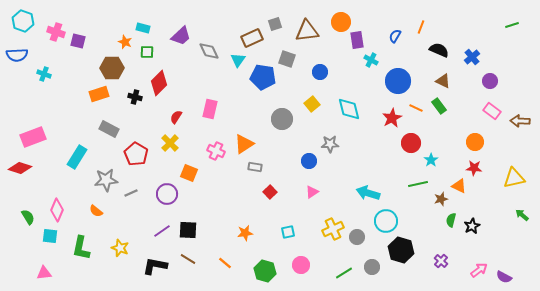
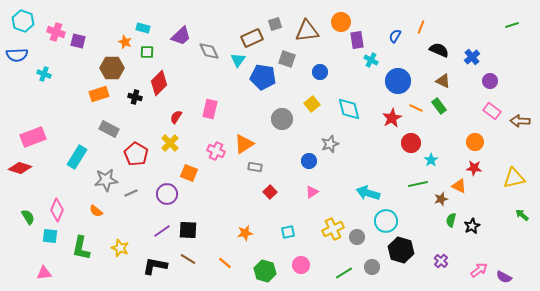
gray star at (330, 144): rotated 18 degrees counterclockwise
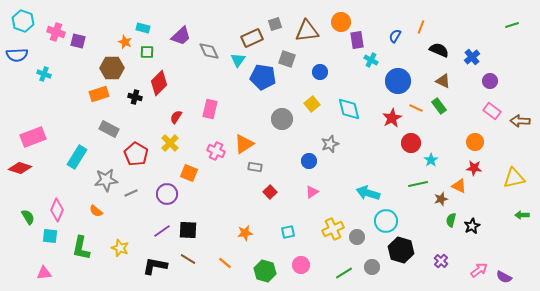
green arrow at (522, 215): rotated 40 degrees counterclockwise
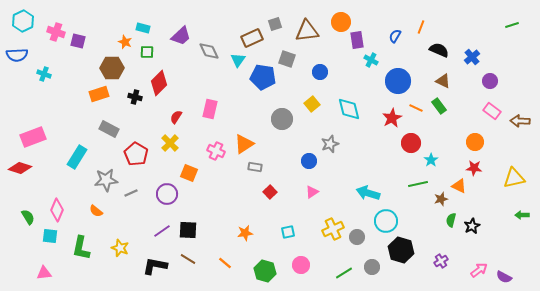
cyan hexagon at (23, 21): rotated 15 degrees clockwise
purple cross at (441, 261): rotated 16 degrees clockwise
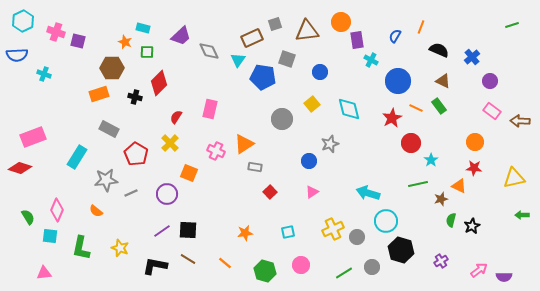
purple semicircle at (504, 277): rotated 28 degrees counterclockwise
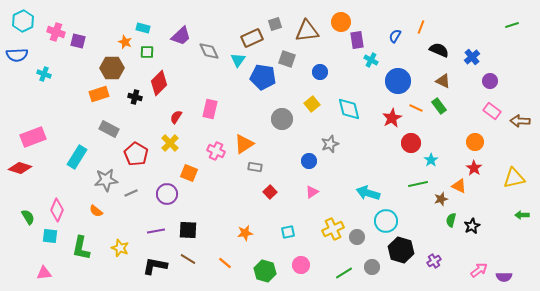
red star at (474, 168): rotated 28 degrees clockwise
purple line at (162, 231): moved 6 px left; rotated 24 degrees clockwise
purple cross at (441, 261): moved 7 px left
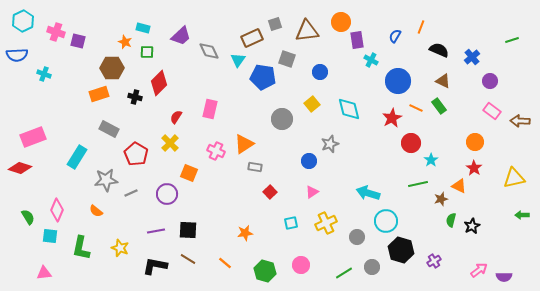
green line at (512, 25): moved 15 px down
yellow cross at (333, 229): moved 7 px left, 6 px up
cyan square at (288, 232): moved 3 px right, 9 px up
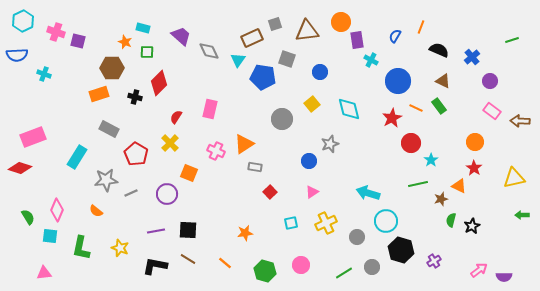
purple trapezoid at (181, 36): rotated 95 degrees counterclockwise
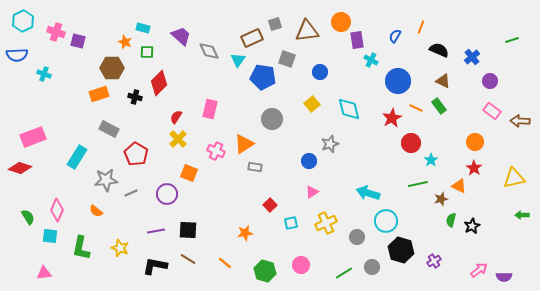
gray circle at (282, 119): moved 10 px left
yellow cross at (170, 143): moved 8 px right, 4 px up
red square at (270, 192): moved 13 px down
